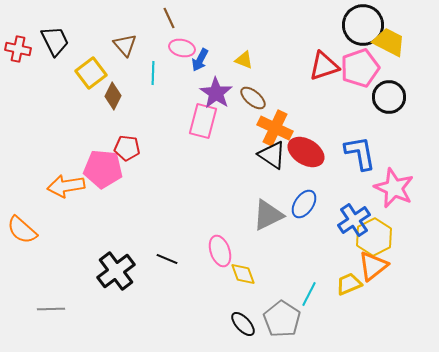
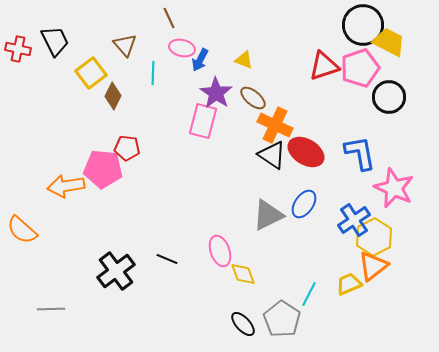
orange cross at (275, 128): moved 3 px up
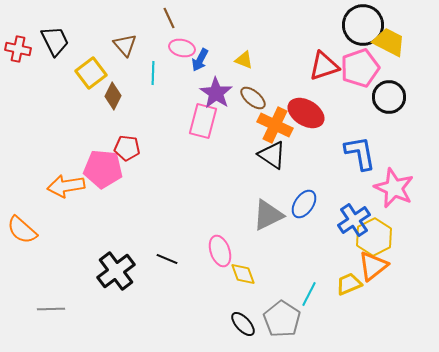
red ellipse at (306, 152): moved 39 px up
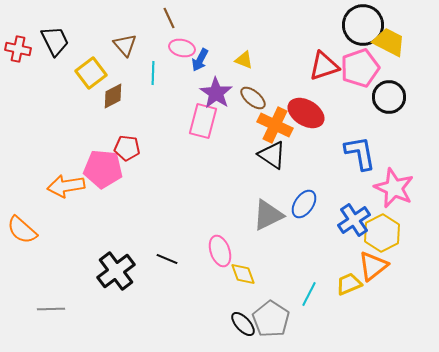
brown diamond at (113, 96): rotated 36 degrees clockwise
yellow hexagon at (374, 237): moved 8 px right, 4 px up
gray pentagon at (282, 319): moved 11 px left
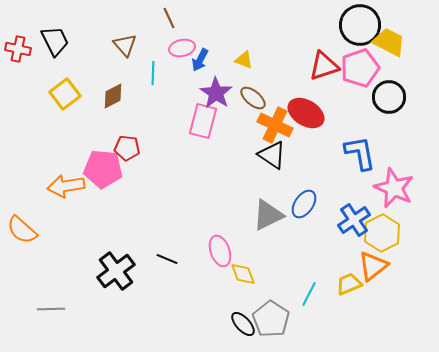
black circle at (363, 25): moved 3 px left
pink ellipse at (182, 48): rotated 25 degrees counterclockwise
yellow square at (91, 73): moved 26 px left, 21 px down
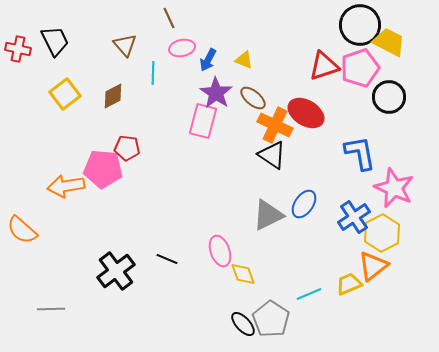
blue arrow at (200, 60): moved 8 px right
blue cross at (354, 220): moved 3 px up
cyan line at (309, 294): rotated 40 degrees clockwise
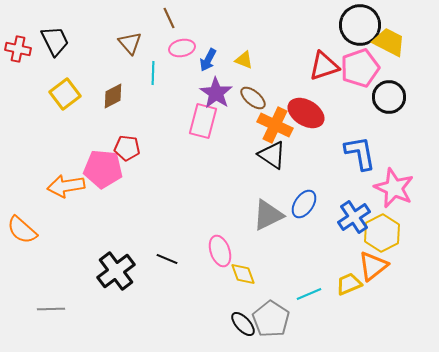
brown triangle at (125, 45): moved 5 px right, 2 px up
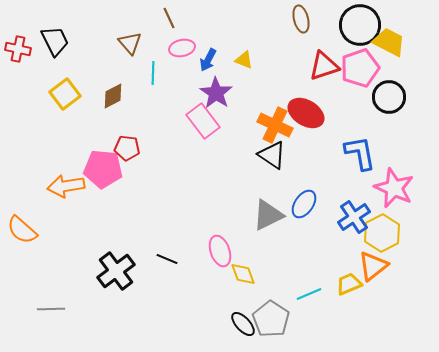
brown ellipse at (253, 98): moved 48 px right, 79 px up; rotated 36 degrees clockwise
pink rectangle at (203, 121): rotated 52 degrees counterclockwise
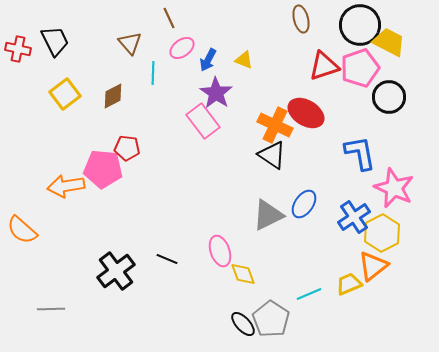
pink ellipse at (182, 48): rotated 25 degrees counterclockwise
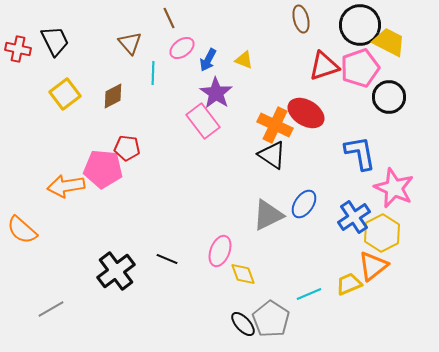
pink ellipse at (220, 251): rotated 40 degrees clockwise
gray line at (51, 309): rotated 28 degrees counterclockwise
